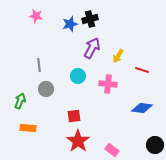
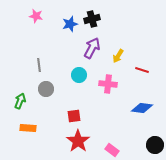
black cross: moved 2 px right
cyan circle: moved 1 px right, 1 px up
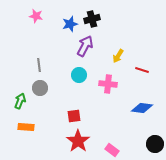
purple arrow: moved 7 px left, 2 px up
gray circle: moved 6 px left, 1 px up
orange rectangle: moved 2 px left, 1 px up
black circle: moved 1 px up
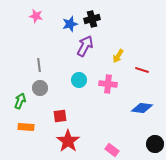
cyan circle: moved 5 px down
red square: moved 14 px left
red star: moved 10 px left
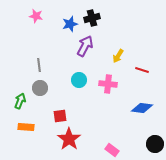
black cross: moved 1 px up
red star: moved 1 px right, 2 px up
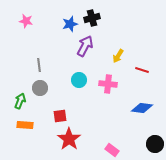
pink star: moved 10 px left, 5 px down
orange rectangle: moved 1 px left, 2 px up
